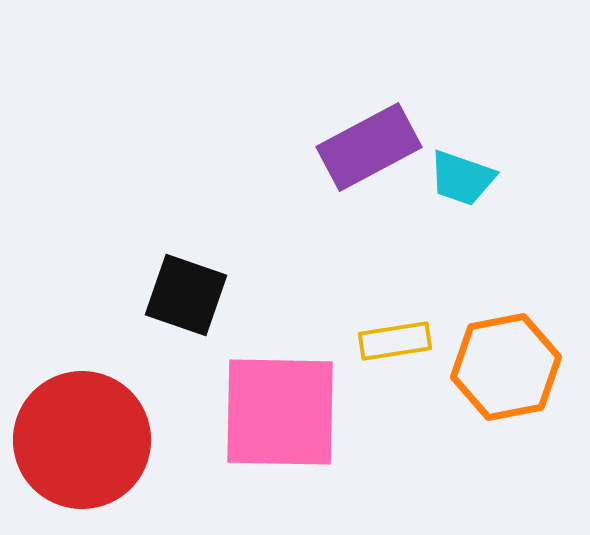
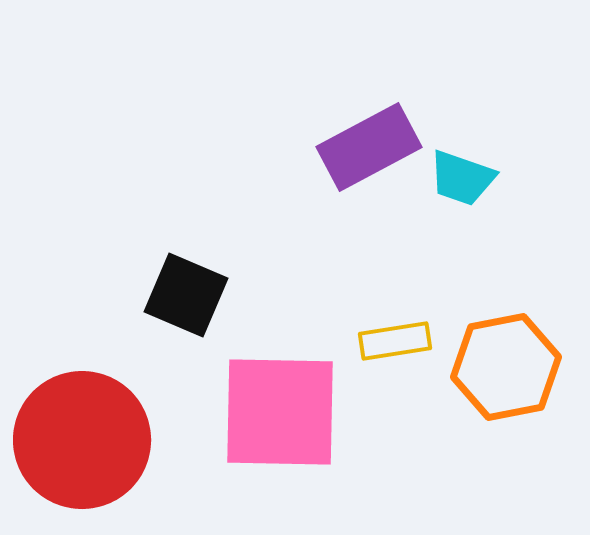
black square: rotated 4 degrees clockwise
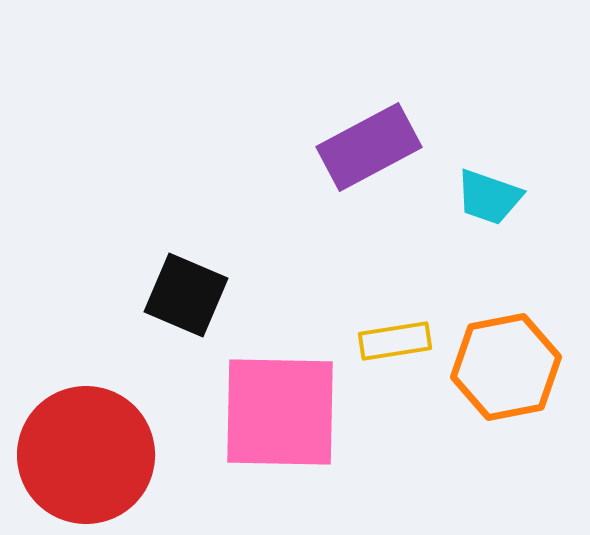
cyan trapezoid: moved 27 px right, 19 px down
red circle: moved 4 px right, 15 px down
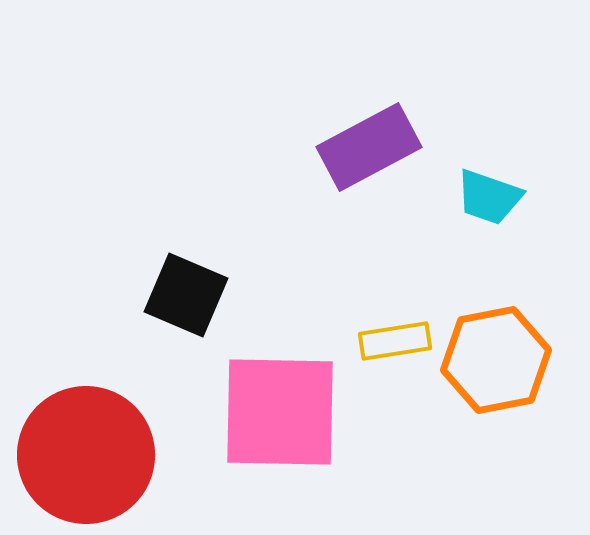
orange hexagon: moved 10 px left, 7 px up
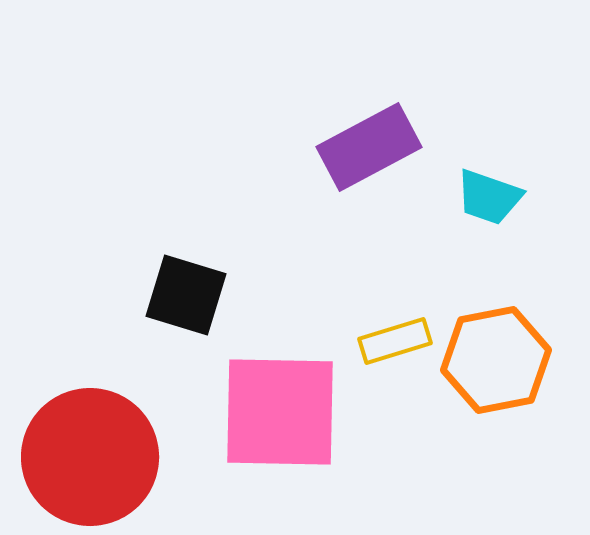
black square: rotated 6 degrees counterclockwise
yellow rectangle: rotated 8 degrees counterclockwise
red circle: moved 4 px right, 2 px down
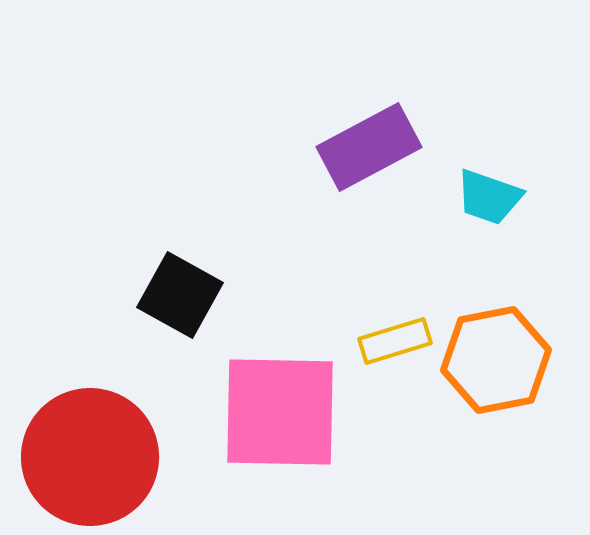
black square: moved 6 px left; rotated 12 degrees clockwise
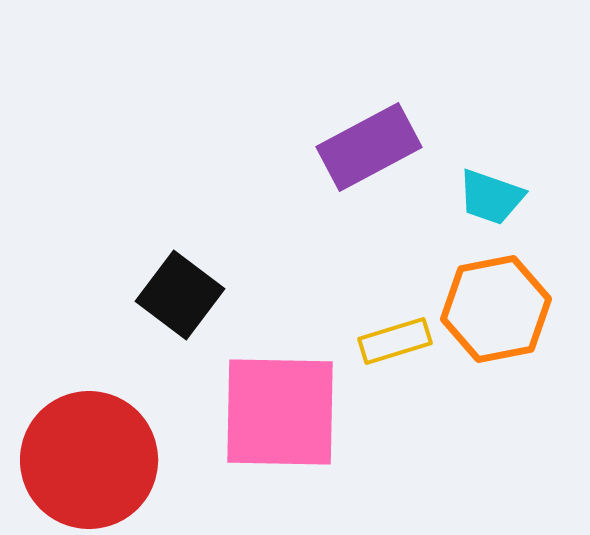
cyan trapezoid: moved 2 px right
black square: rotated 8 degrees clockwise
orange hexagon: moved 51 px up
red circle: moved 1 px left, 3 px down
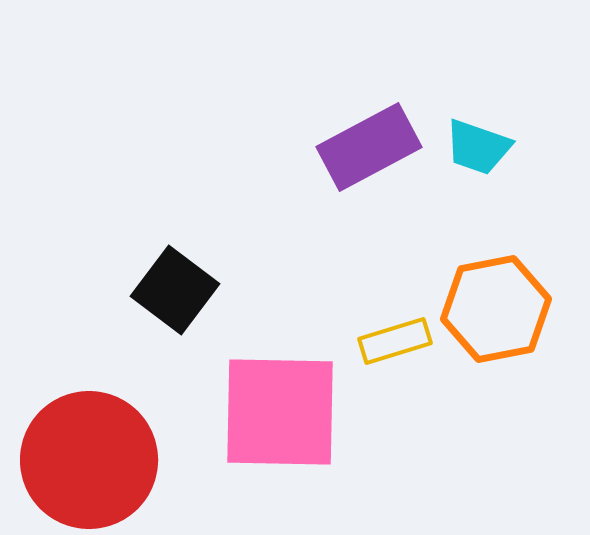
cyan trapezoid: moved 13 px left, 50 px up
black square: moved 5 px left, 5 px up
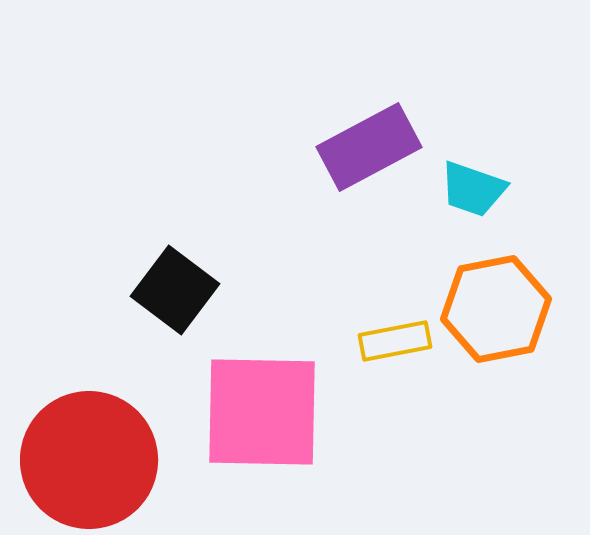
cyan trapezoid: moved 5 px left, 42 px down
yellow rectangle: rotated 6 degrees clockwise
pink square: moved 18 px left
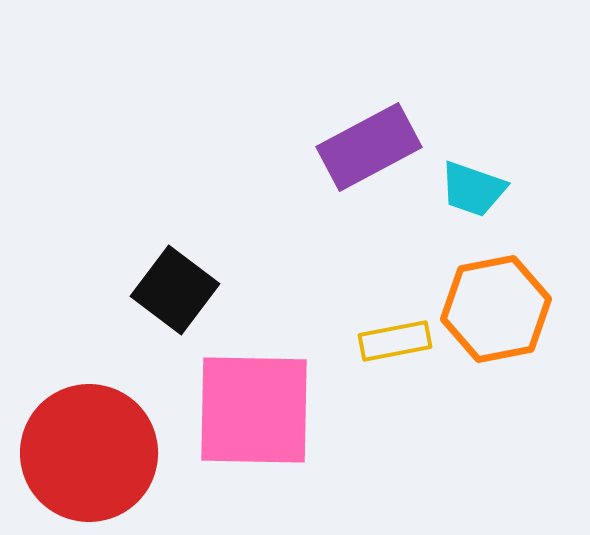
pink square: moved 8 px left, 2 px up
red circle: moved 7 px up
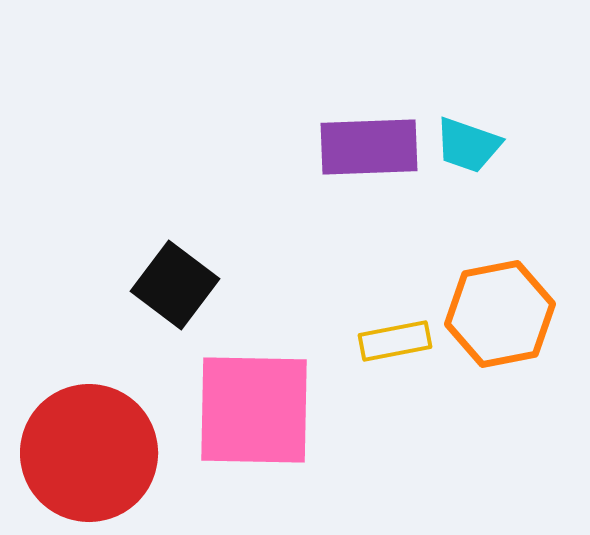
purple rectangle: rotated 26 degrees clockwise
cyan trapezoid: moved 5 px left, 44 px up
black square: moved 5 px up
orange hexagon: moved 4 px right, 5 px down
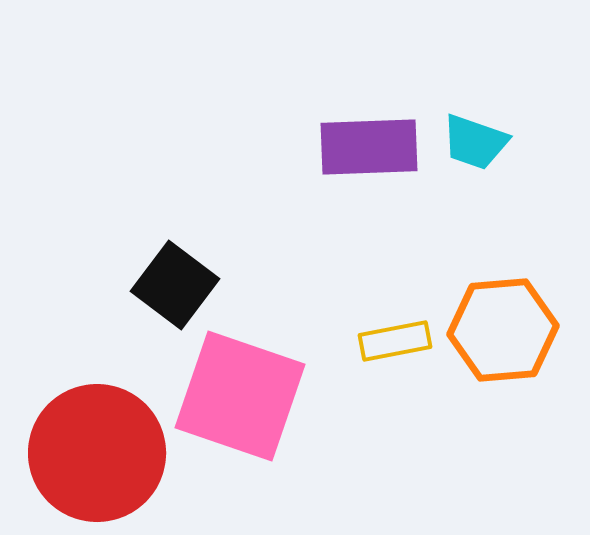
cyan trapezoid: moved 7 px right, 3 px up
orange hexagon: moved 3 px right, 16 px down; rotated 6 degrees clockwise
pink square: moved 14 px left, 14 px up; rotated 18 degrees clockwise
red circle: moved 8 px right
